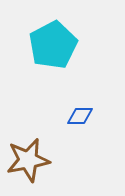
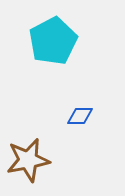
cyan pentagon: moved 4 px up
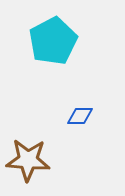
brown star: rotated 15 degrees clockwise
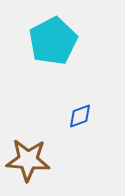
blue diamond: rotated 20 degrees counterclockwise
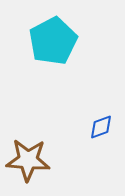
blue diamond: moved 21 px right, 11 px down
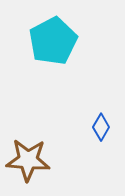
blue diamond: rotated 40 degrees counterclockwise
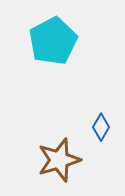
brown star: moved 31 px right; rotated 21 degrees counterclockwise
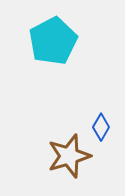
brown star: moved 10 px right, 4 px up
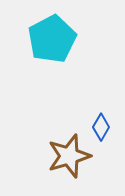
cyan pentagon: moved 1 px left, 2 px up
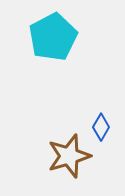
cyan pentagon: moved 1 px right, 2 px up
